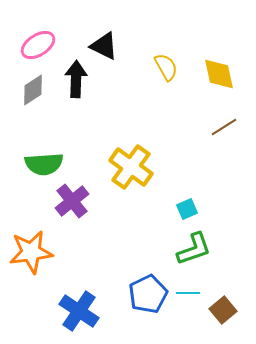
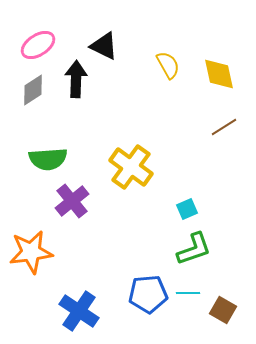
yellow semicircle: moved 2 px right, 2 px up
green semicircle: moved 4 px right, 5 px up
blue pentagon: rotated 21 degrees clockwise
brown square: rotated 20 degrees counterclockwise
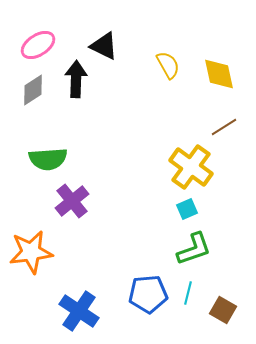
yellow cross: moved 60 px right
cyan line: rotated 75 degrees counterclockwise
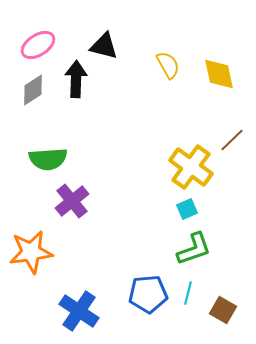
black triangle: rotated 12 degrees counterclockwise
brown line: moved 8 px right, 13 px down; rotated 12 degrees counterclockwise
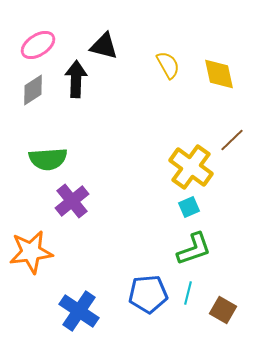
cyan square: moved 2 px right, 2 px up
